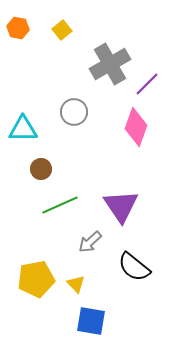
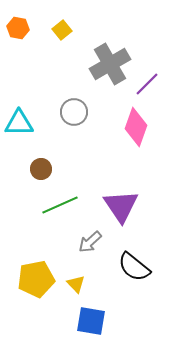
cyan triangle: moved 4 px left, 6 px up
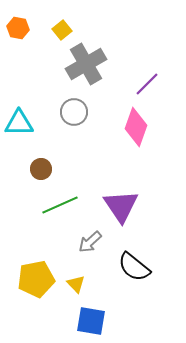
gray cross: moved 24 px left
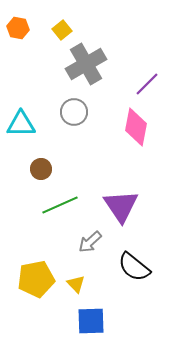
cyan triangle: moved 2 px right, 1 px down
pink diamond: rotated 9 degrees counterclockwise
blue square: rotated 12 degrees counterclockwise
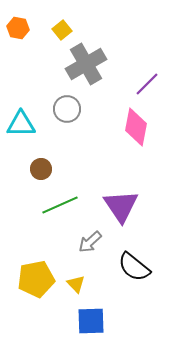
gray circle: moved 7 px left, 3 px up
